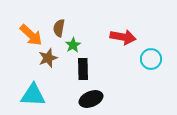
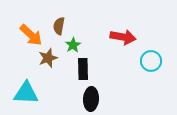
brown semicircle: moved 2 px up
cyan circle: moved 2 px down
cyan triangle: moved 7 px left, 2 px up
black ellipse: rotated 65 degrees counterclockwise
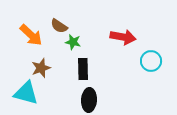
brown semicircle: rotated 66 degrees counterclockwise
green star: moved 3 px up; rotated 28 degrees counterclockwise
brown star: moved 7 px left, 10 px down
cyan triangle: rotated 12 degrees clockwise
black ellipse: moved 2 px left, 1 px down
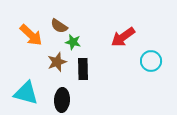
red arrow: rotated 135 degrees clockwise
brown star: moved 16 px right, 6 px up
black ellipse: moved 27 px left
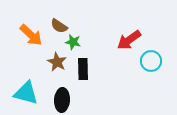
red arrow: moved 6 px right, 3 px down
brown star: rotated 24 degrees counterclockwise
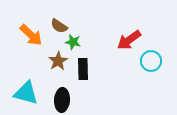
brown star: moved 1 px right, 1 px up; rotated 12 degrees clockwise
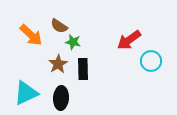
brown star: moved 3 px down
cyan triangle: rotated 40 degrees counterclockwise
black ellipse: moved 1 px left, 2 px up
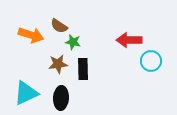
orange arrow: rotated 25 degrees counterclockwise
red arrow: rotated 35 degrees clockwise
brown star: rotated 24 degrees clockwise
